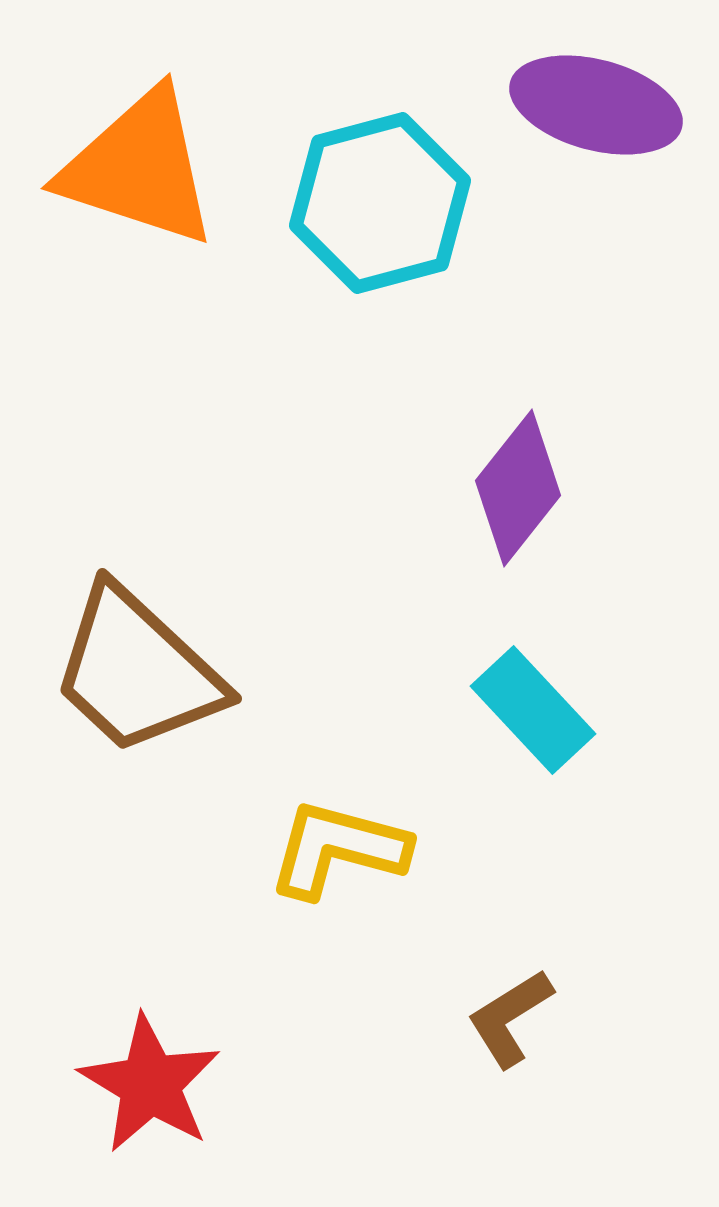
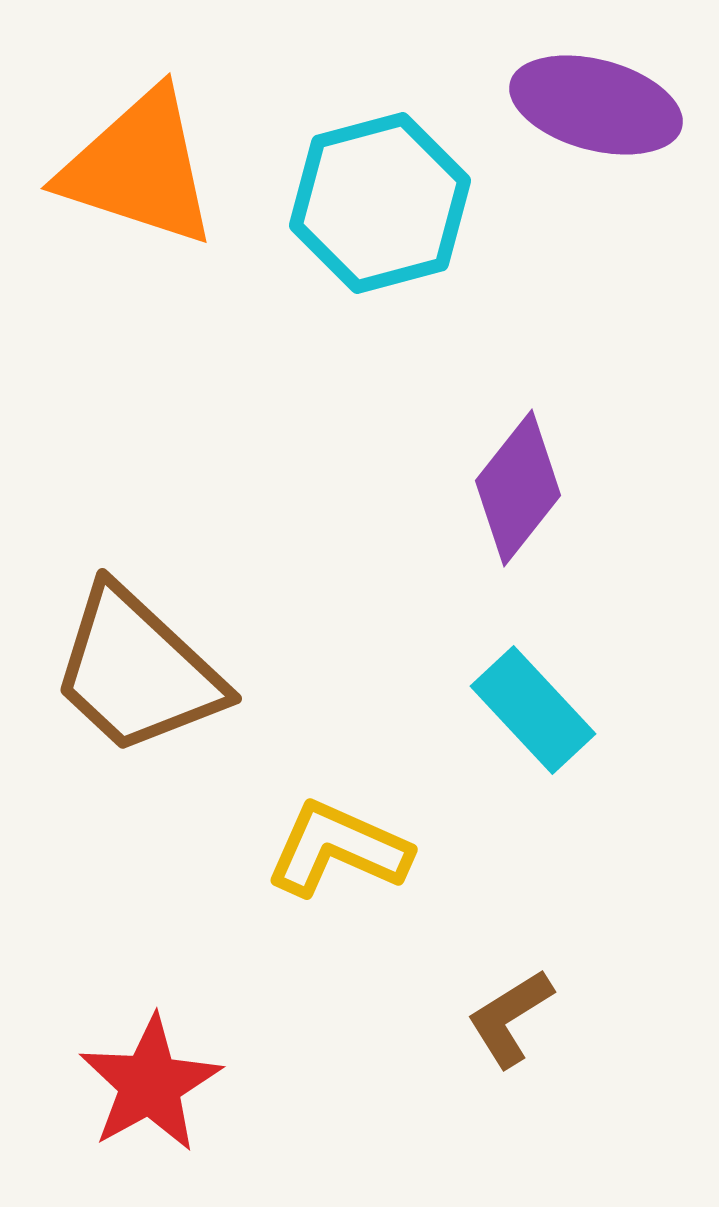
yellow L-shape: rotated 9 degrees clockwise
red star: rotated 12 degrees clockwise
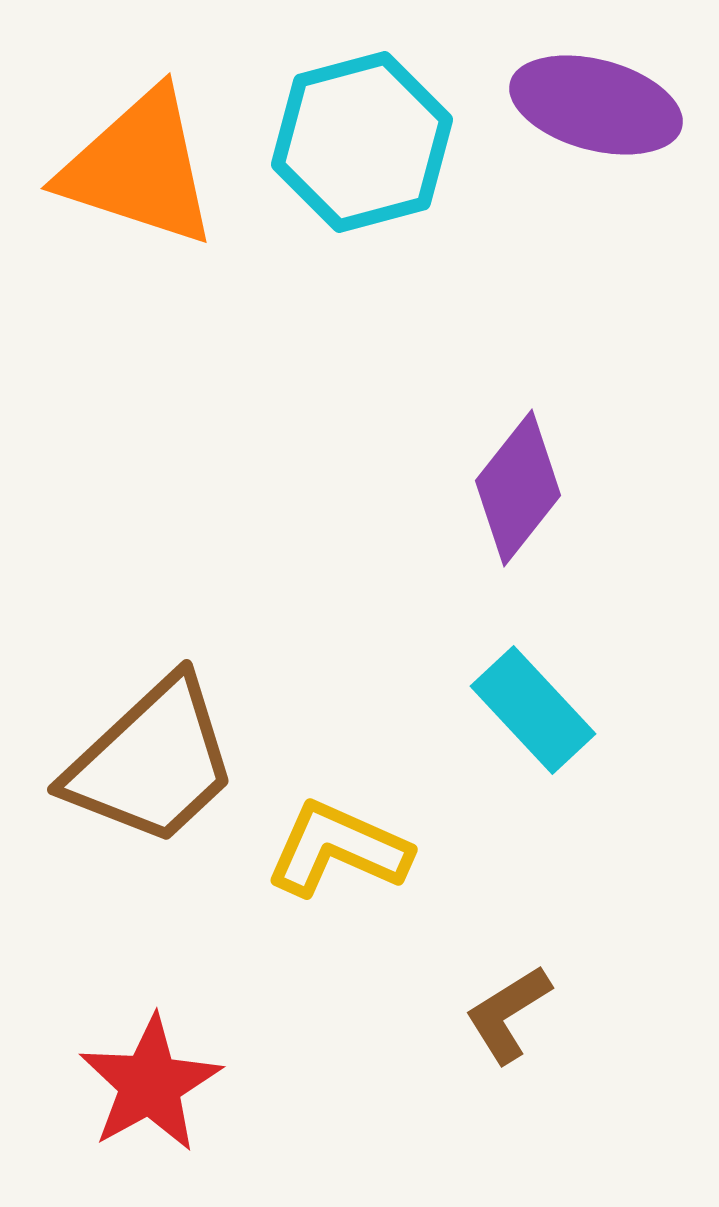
cyan hexagon: moved 18 px left, 61 px up
brown trapezoid: moved 15 px right, 91 px down; rotated 86 degrees counterclockwise
brown L-shape: moved 2 px left, 4 px up
